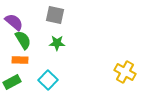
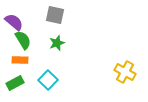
green star: rotated 21 degrees counterclockwise
green rectangle: moved 3 px right, 1 px down
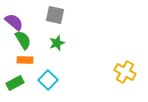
orange rectangle: moved 5 px right
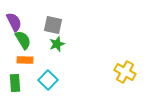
gray square: moved 2 px left, 10 px down
purple semicircle: rotated 24 degrees clockwise
green star: moved 1 px down
green rectangle: rotated 66 degrees counterclockwise
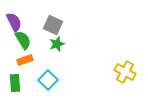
gray square: rotated 12 degrees clockwise
orange rectangle: rotated 21 degrees counterclockwise
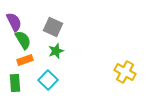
gray square: moved 2 px down
green star: moved 1 px left, 7 px down
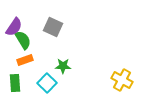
purple semicircle: moved 5 px down; rotated 60 degrees clockwise
green star: moved 7 px right, 15 px down; rotated 21 degrees clockwise
yellow cross: moved 3 px left, 8 px down
cyan square: moved 1 px left, 3 px down
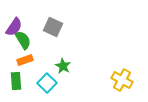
green star: rotated 28 degrees clockwise
green rectangle: moved 1 px right, 2 px up
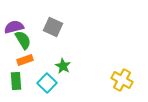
purple semicircle: rotated 138 degrees counterclockwise
